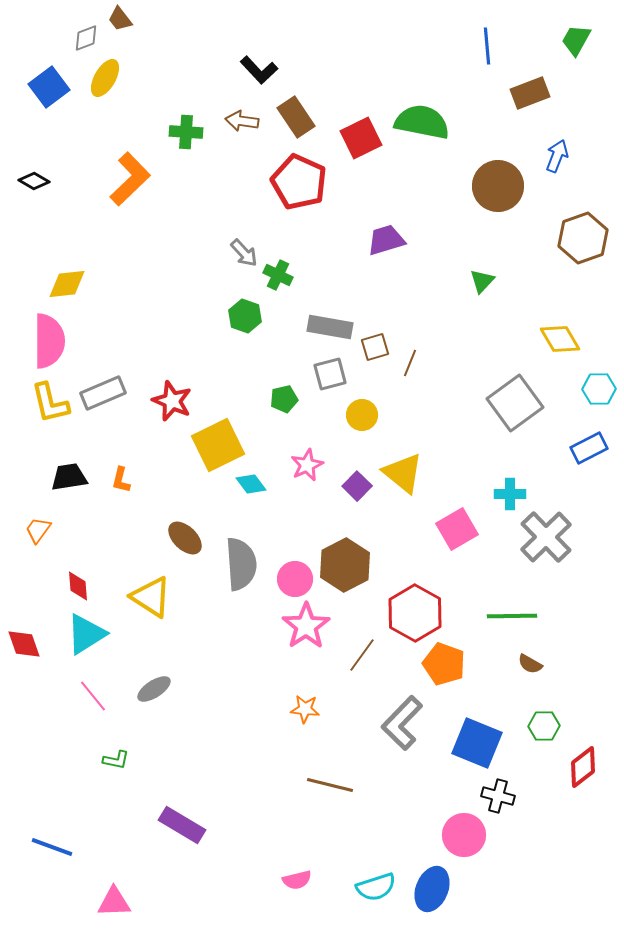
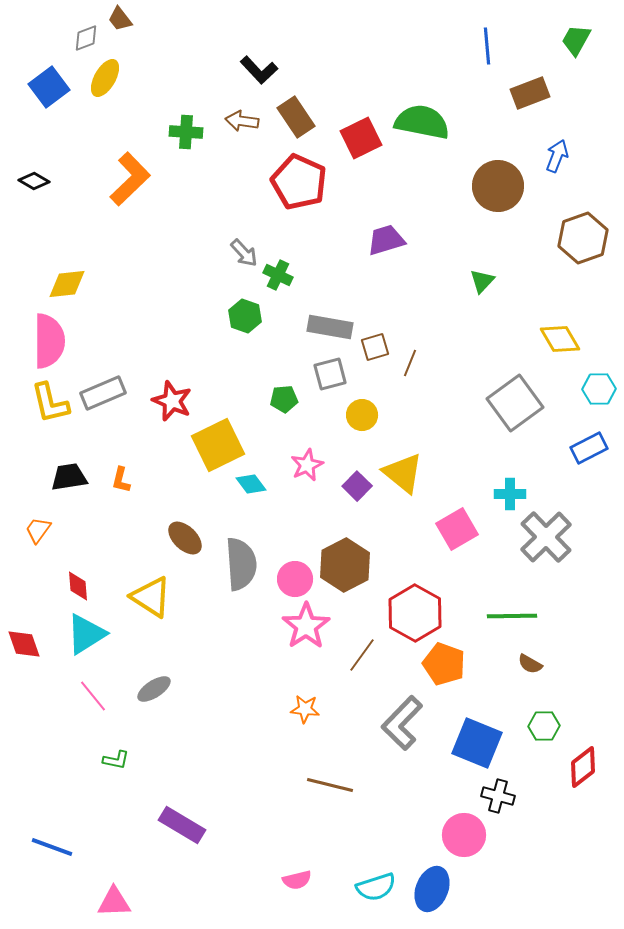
green pentagon at (284, 399): rotated 8 degrees clockwise
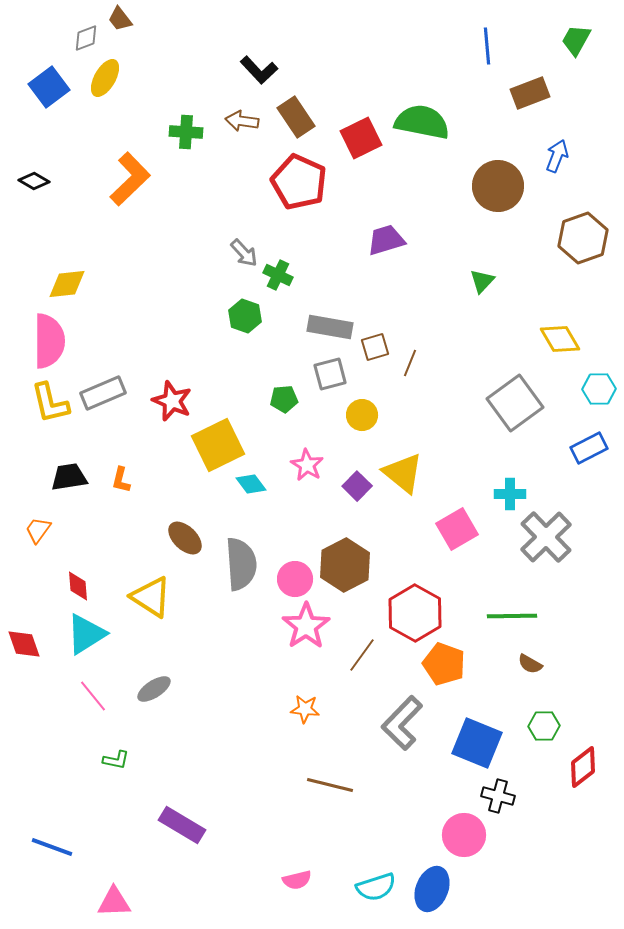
pink star at (307, 465): rotated 16 degrees counterclockwise
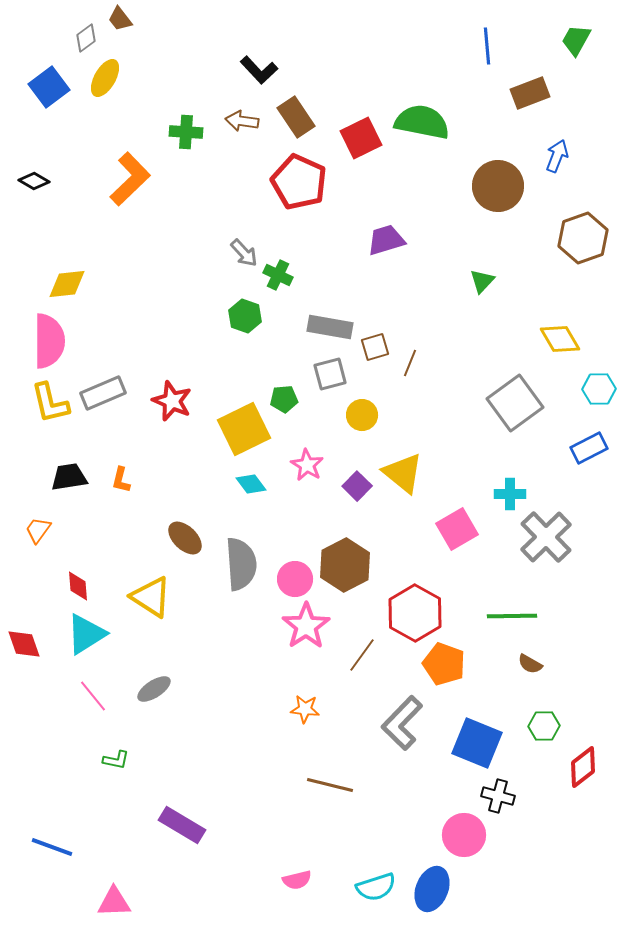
gray diamond at (86, 38): rotated 16 degrees counterclockwise
yellow square at (218, 445): moved 26 px right, 16 px up
